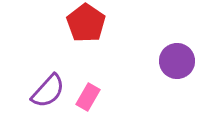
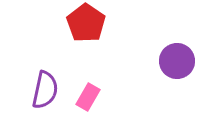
purple semicircle: moved 3 px left, 1 px up; rotated 30 degrees counterclockwise
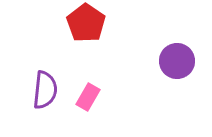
purple semicircle: rotated 6 degrees counterclockwise
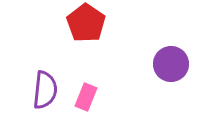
purple circle: moved 6 px left, 3 px down
pink rectangle: moved 2 px left; rotated 8 degrees counterclockwise
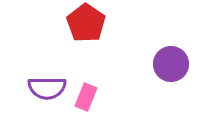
purple semicircle: moved 2 px right, 2 px up; rotated 84 degrees clockwise
